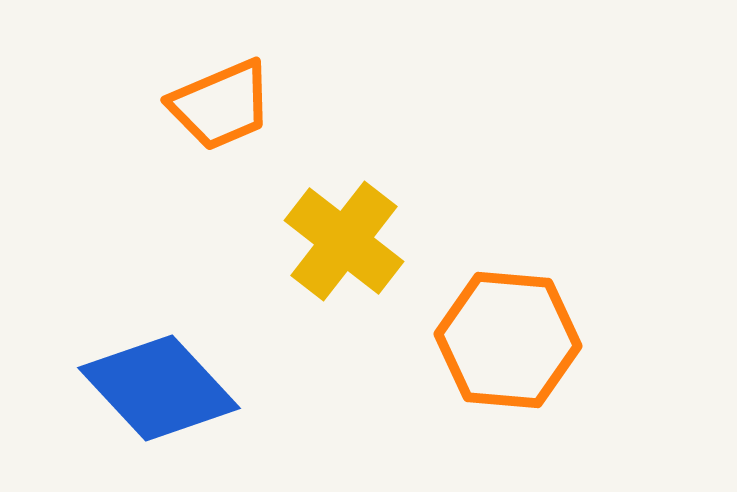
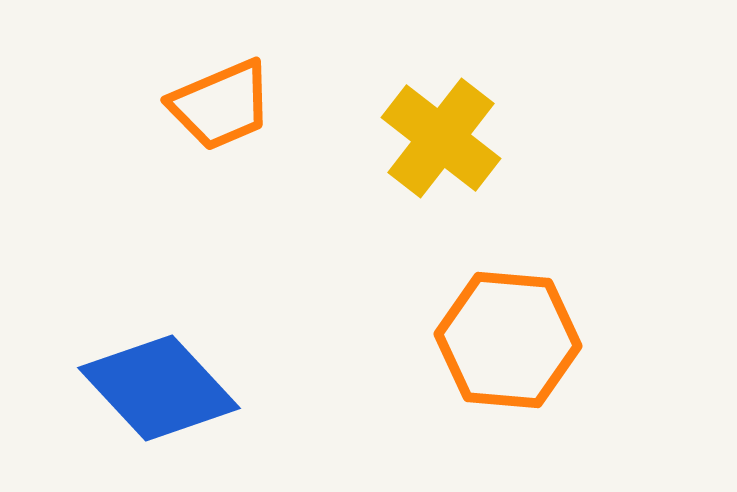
yellow cross: moved 97 px right, 103 px up
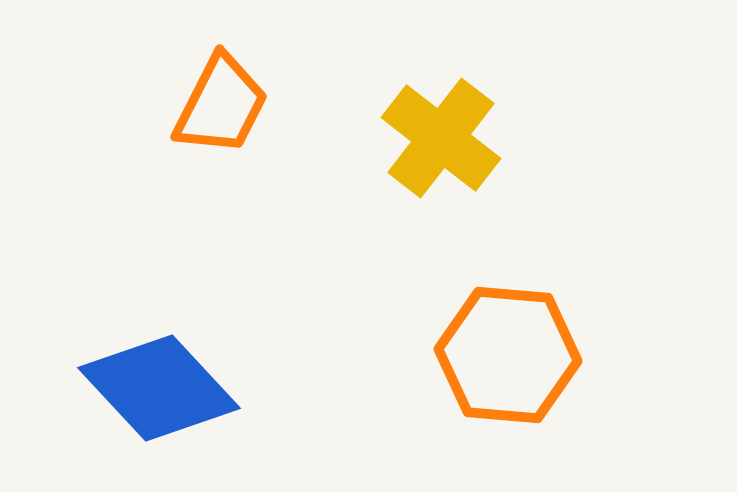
orange trapezoid: rotated 40 degrees counterclockwise
orange hexagon: moved 15 px down
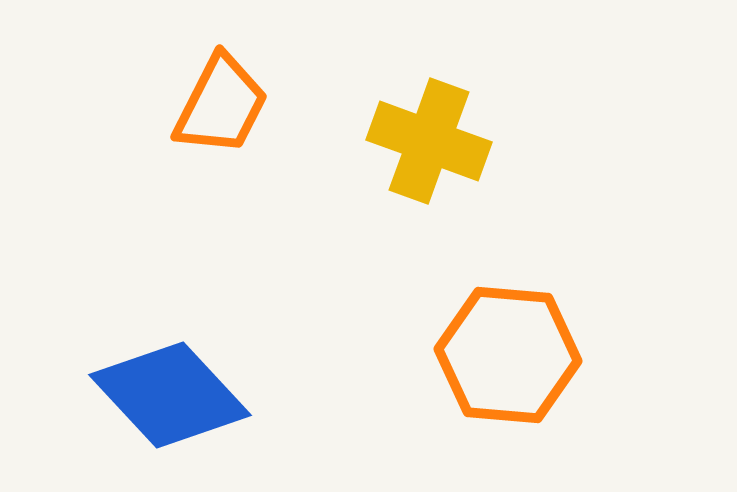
yellow cross: moved 12 px left, 3 px down; rotated 18 degrees counterclockwise
blue diamond: moved 11 px right, 7 px down
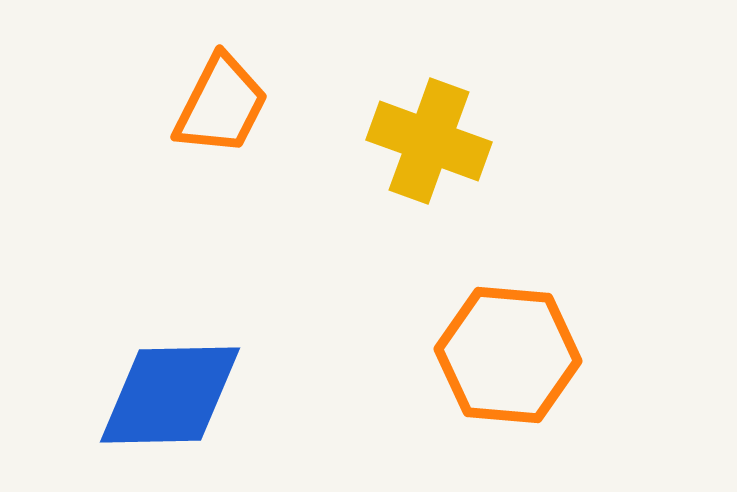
blue diamond: rotated 48 degrees counterclockwise
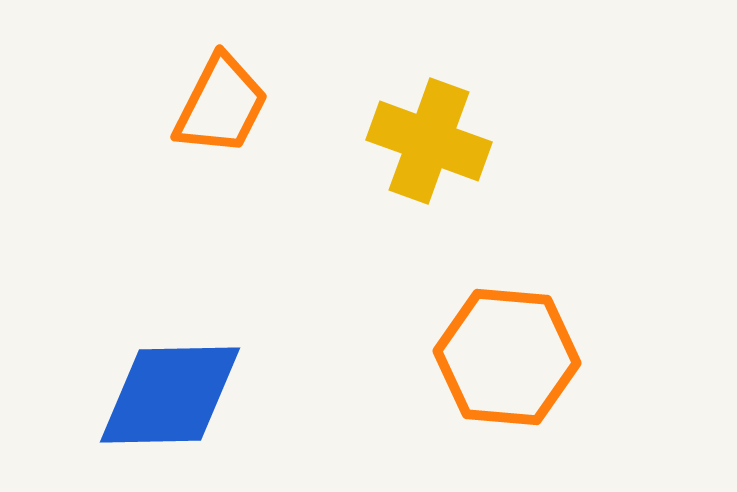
orange hexagon: moved 1 px left, 2 px down
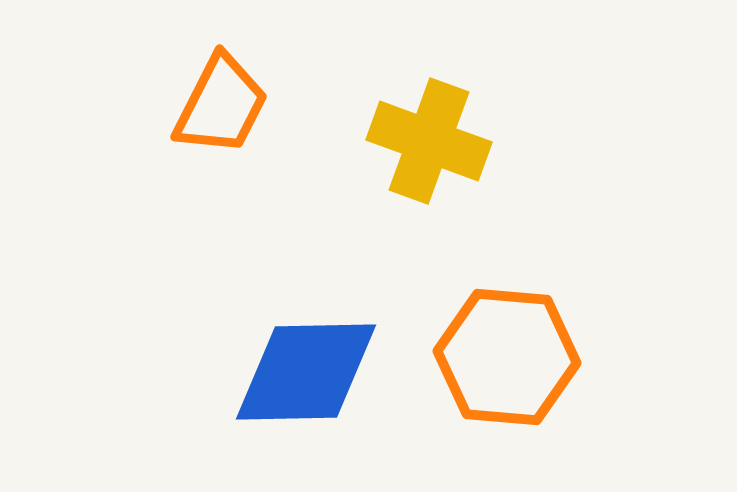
blue diamond: moved 136 px right, 23 px up
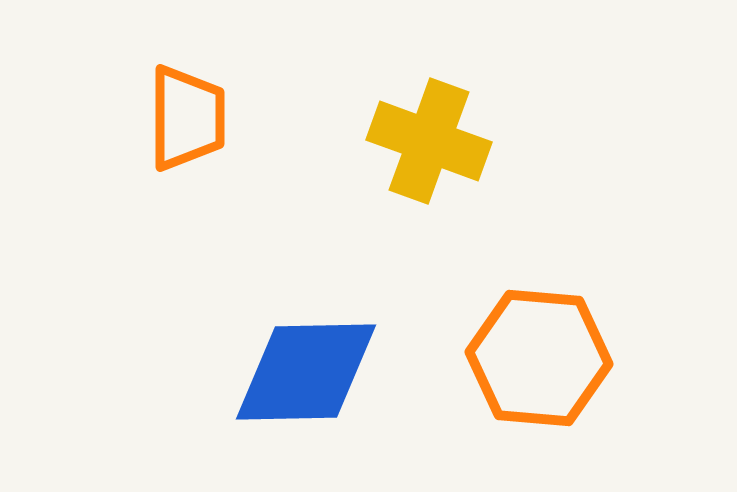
orange trapezoid: moved 34 px left, 13 px down; rotated 27 degrees counterclockwise
orange hexagon: moved 32 px right, 1 px down
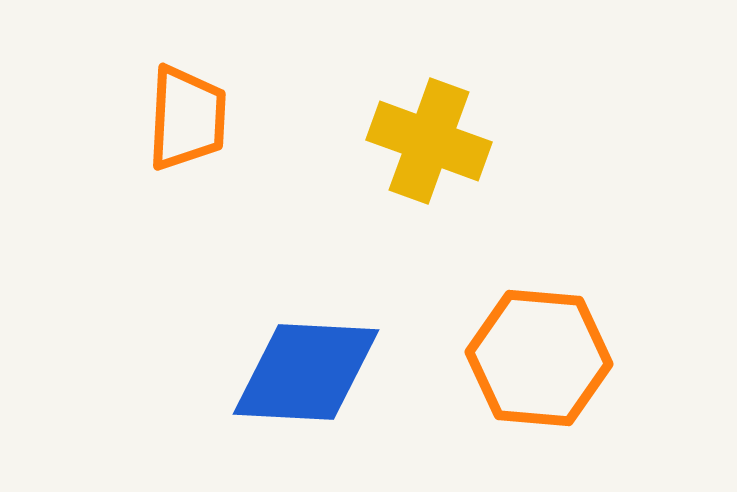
orange trapezoid: rotated 3 degrees clockwise
blue diamond: rotated 4 degrees clockwise
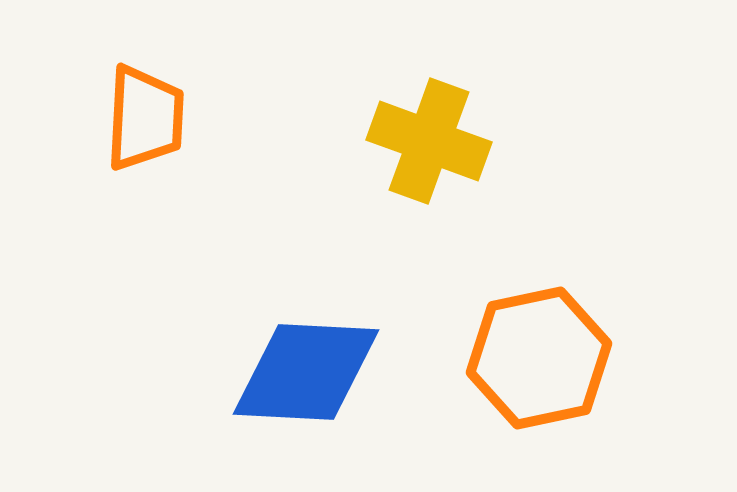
orange trapezoid: moved 42 px left
orange hexagon: rotated 17 degrees counterclockwise
